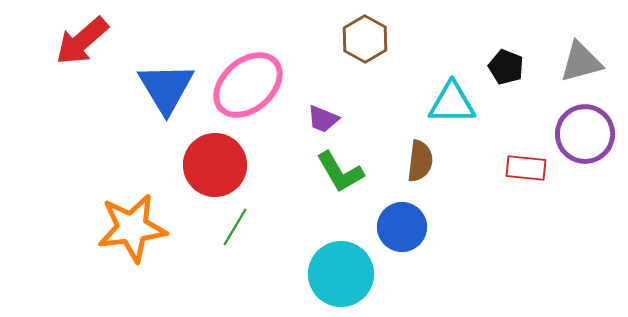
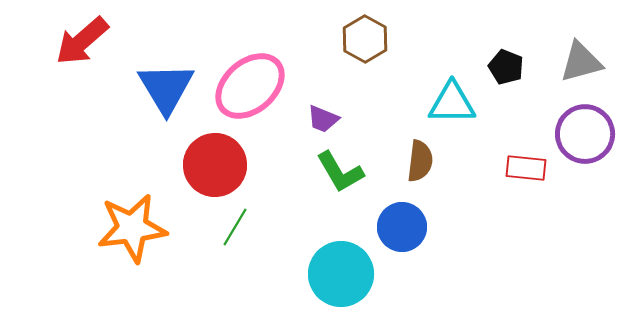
pink ellipse: moved 2 px right, 1 px down
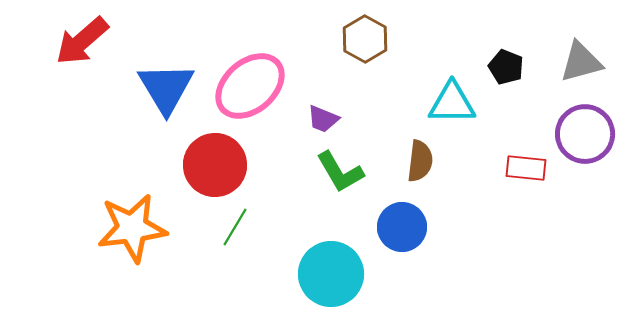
cyan circle: moved 10 px left
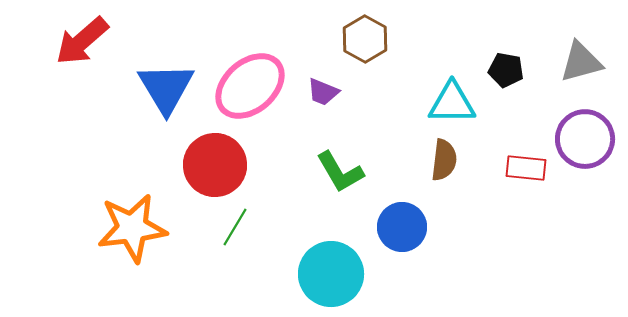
black pentagon: moved 3 px down; rotated 12 degrees counterclockwise
purple trapezoid: moved 27 px up
purple circle: moved 5 px down
brown semicircle: moved 24 px right, 1 px up
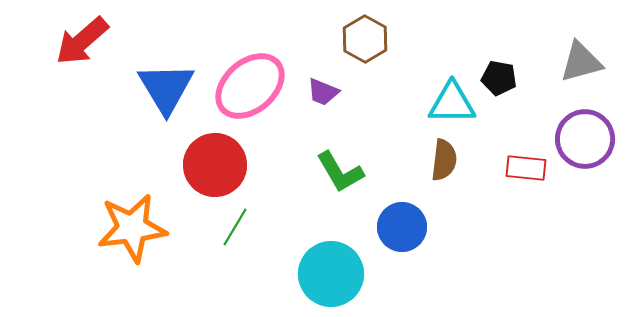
black pentagon: moved 7 px left, 8 px down
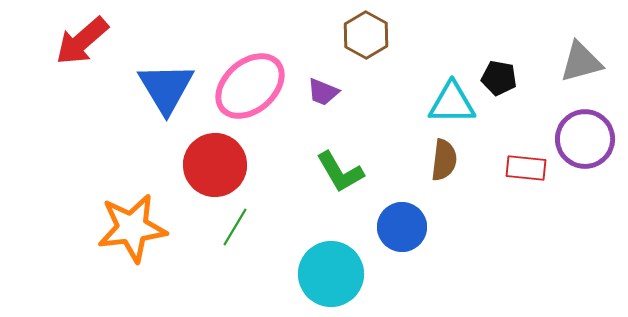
brown hexagon: moved 1 px right, 4 px up
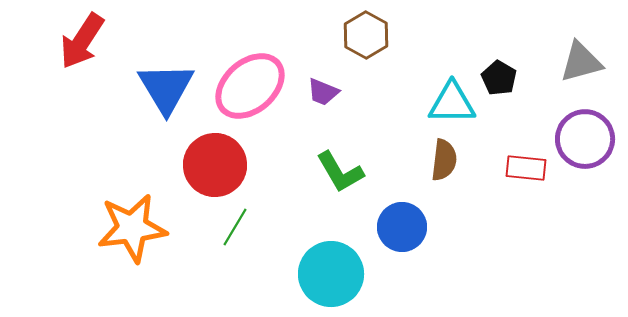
red arrow: rotated 16 degrees counterclockwise
black pentagon: rotated 20 degrees clockwise
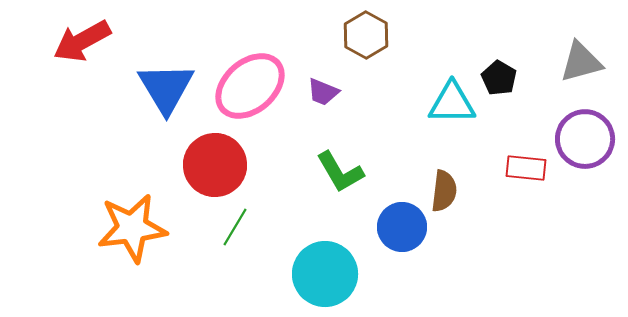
red arrow: rotated 28 degrees clockwise
brown semicircle: moved 31 px down
cyan circle: moved 6 px left
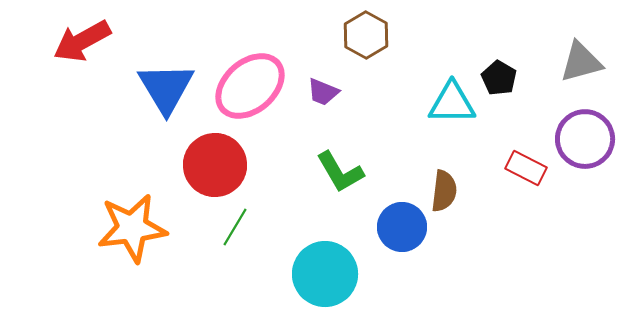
red rectangle: rotated 21 degrees clockwise
